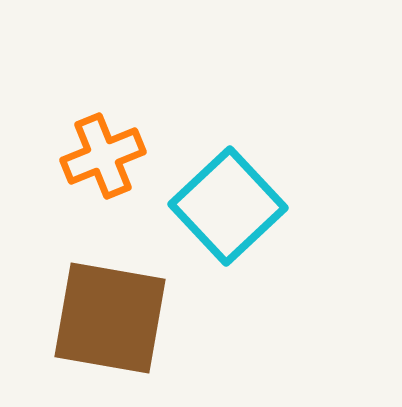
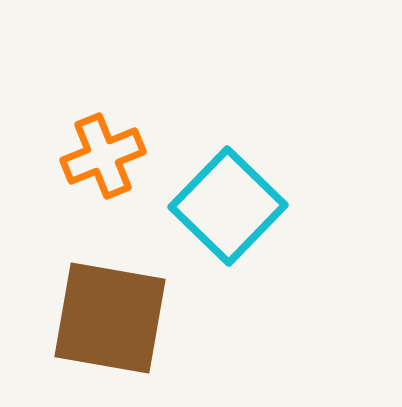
cyan square: rotated 3 degrees counterclockwise
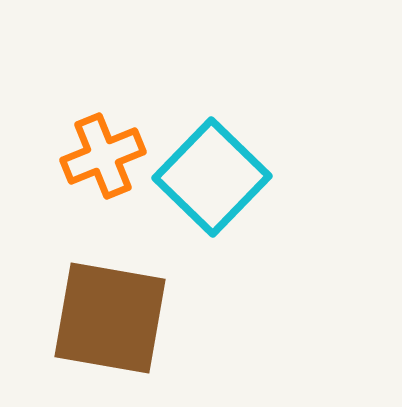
cyan square: moved 16 px left, 29 px up
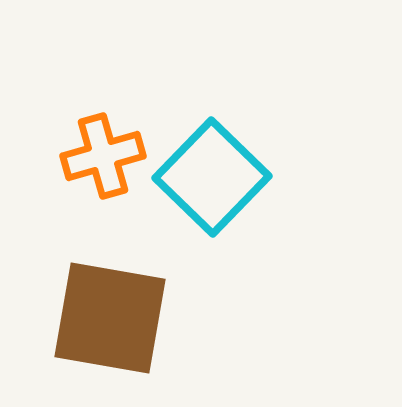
orange cross: rotated 6 degrees clockwise
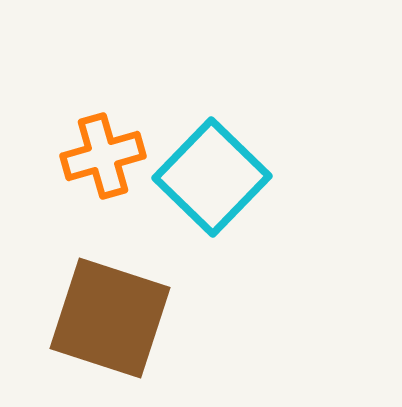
brown square: rotated 8 degrees clockwise
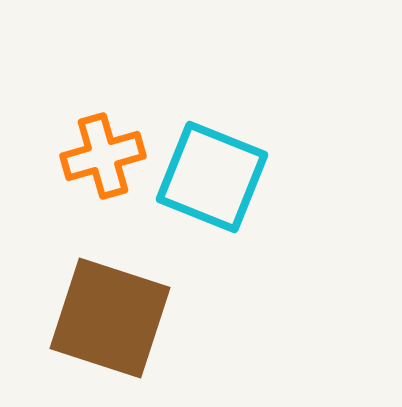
cyan square: rotated 22 degrees counterclockwise
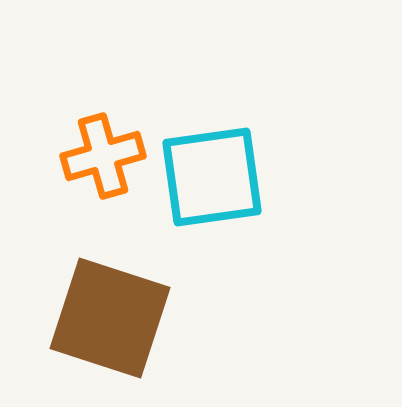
cyan square: rotated 30 degrees counterclockwise
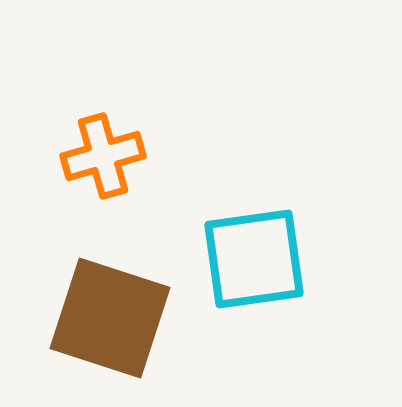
cyan square: moved 42 px right, 82 px down
